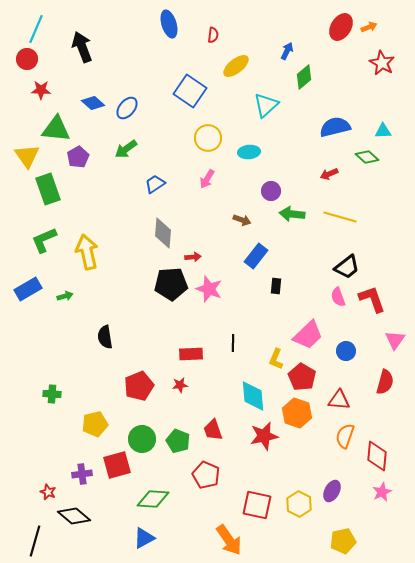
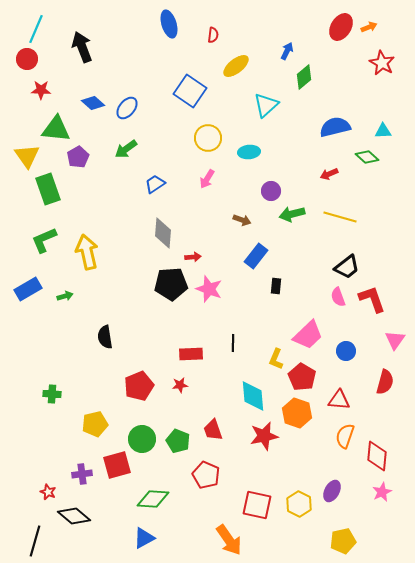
green arrow at (292, 214): rotated 20 degrees counterclockwise
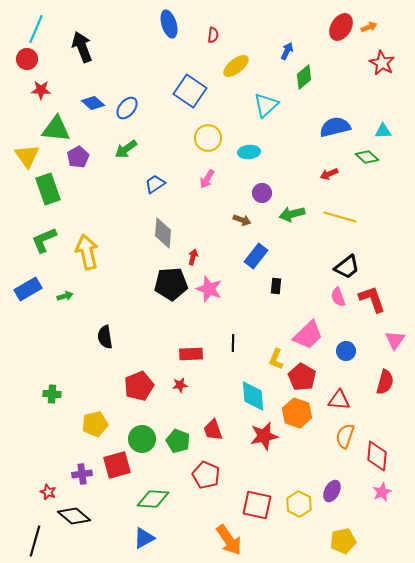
purple circle at (271, 191): moved 9 px left, 2 px down
red arrow at (193, 257): rotated 70 degrees counterclockwise
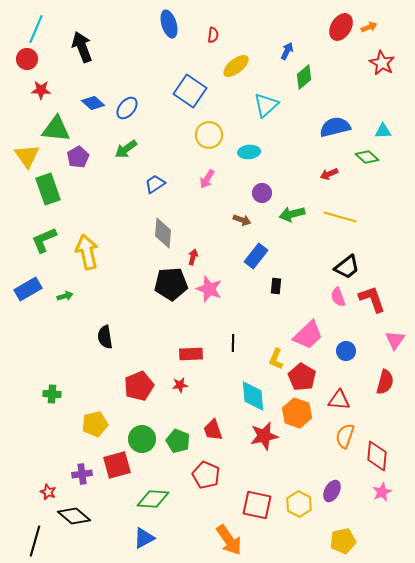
yellow circle at (208, 138): moved 1 px right, 3 px up
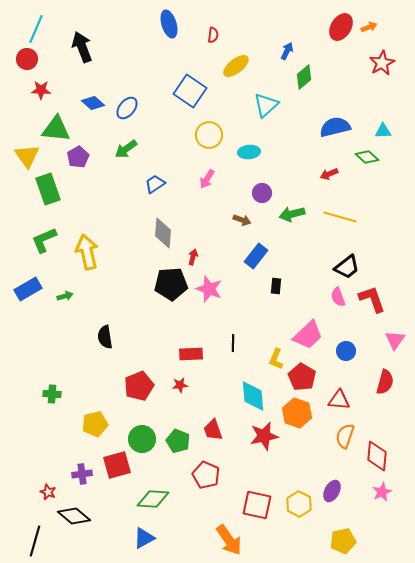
red star at (382, 63): rotated 15 degrees clockwise
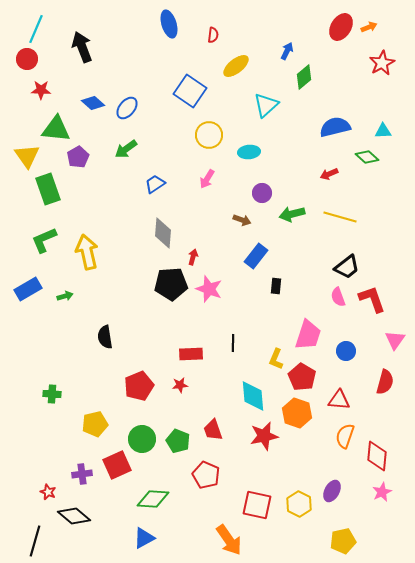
pink trapezoid at (308, 335): rotated 28 degrees counterclockwise
red square at (117, 465): rotated 8 degrees counterclockwise
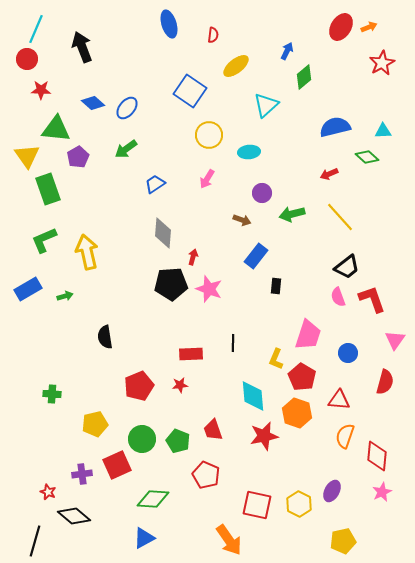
yellow line at (340, 217): rotated 32 degrees clockwise
blue circle at (346, 351): moved 2 px right, 2 px down
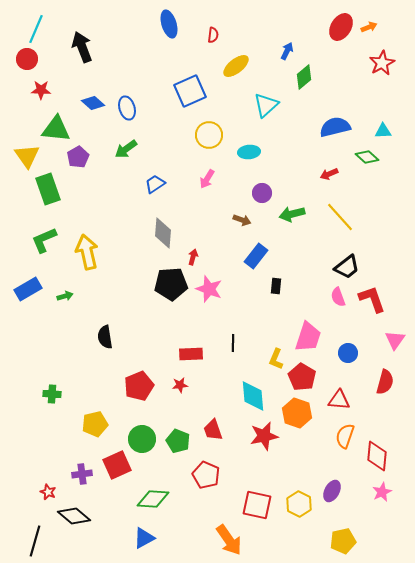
blue square at (190, 91): rotated 32 degrees clockwise
blue ellipse at (127, 108): rotated 55 degrees counterclockwise
pink trapezoid at (308, 335): moved 2 px down
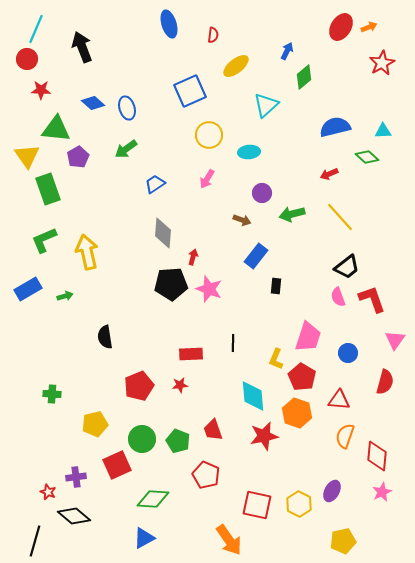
purple cross at (82, 474): moved 6 px left, 3 px down
